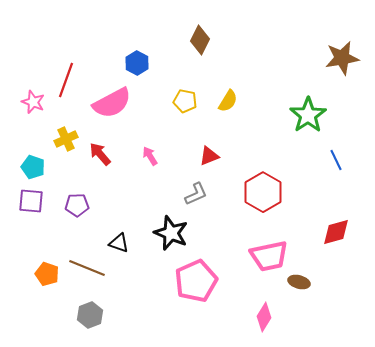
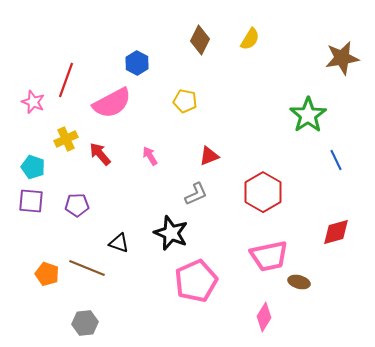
yellow semicircle: moved 22 px right, 62 px up
gray hexagon: moved 5 px left, 8 px down; rotated 15 degrees clockwise
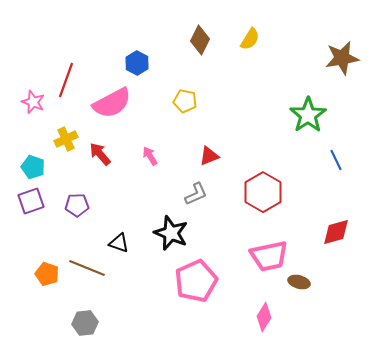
purple square: rotated 24 degrees counterclockwise
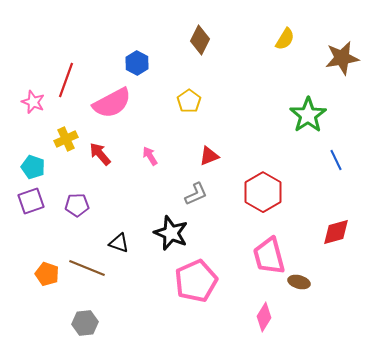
yellow semicircle: moved 35 px right
yellow pentagon: moved 4 px right; rotated 25 degrees clockwise
pink trapezoid: rotated 87 degrees clockwise
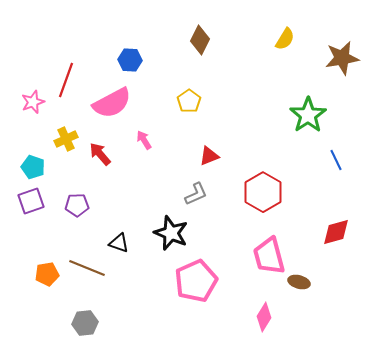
blue hexagon: moved 7 px left, 3 px up; rotated 25 degrees counterclockwise
pink star: rotated 30 degrees clockwise
pink arrow: moved 6 px left, 16 px up
orange pentagon: rotated 30 degrees counterclockwise
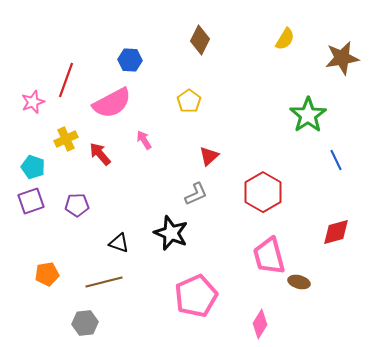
red triangle: rotated 20 degrees counterclockwise
brown line: moved 17 px right, 14 px down; rotated 36 degrees counterclockwise
pink pentagon: moved 15 px down
pink diamond: moved 4 px left, 7 px down
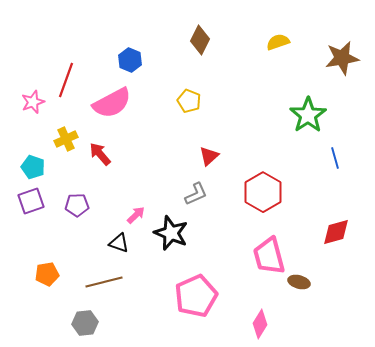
yellow semicircle: moved 7 px left, 3 px down; rotated 140 degrees counterclockwise
blue hexagon: rotated 20 degrees clockwise
yellow pentagon: rotated 15 degrees counterclockwise
pink arrow: moved 8 px left, 75 px down; rotated 78 degrees clockwise
blue line: moved 1 px left, 2 px up; rotated 10 degrees clockwise
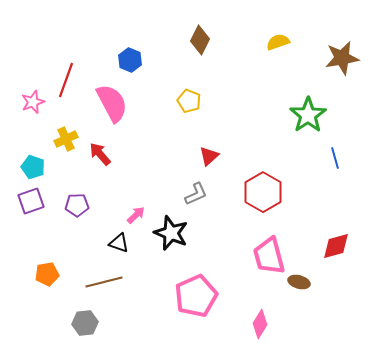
pink semicircle: rotated 90 degrees counterclockwise
red diamond: moved 14 px down
